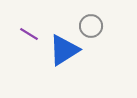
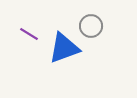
blue triangle: moved 2 px up; rotated 12 degrees clockwise
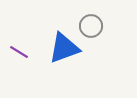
purple line: moved 10 px left, 18 px down
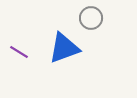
gray circle: moved 8 px up
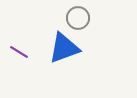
gray circle: moved 13 px left
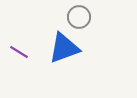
gray circle: moved 1 px right, 1 px up
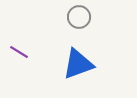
blue triangle: moved 14 px right, 16 px down
